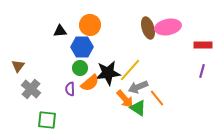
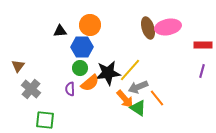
green square: moved 2 px left
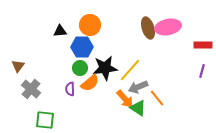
black star: moved 3 px left, 5 px up
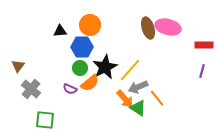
pink ellipse: rotated 25 degrees clockwise
red rectangle: moved 1 px right
black star: moved 1 px up; rotated 20 degrees counterclockwise
purple semicircle: rotated 64 degrees counterclockwise
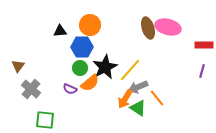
orange arrow: rotated 72 degrees clockwise
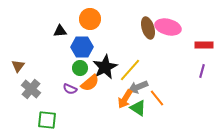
orange circle: moved 6 px up
green square: moved 2 px right
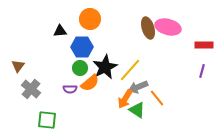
purple semicircle: rotated 24 degrees counterclockwise
green triangle: moved 1 px left, 2 px down
